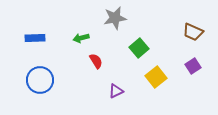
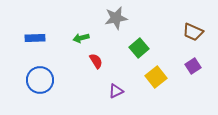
gray star: moved 1 px right
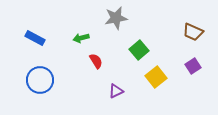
blue rectangle: rotated 30 degrees clockwise
green square: moved 2 px down
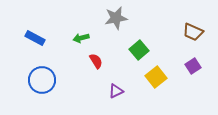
blue circle: moved 2 px right
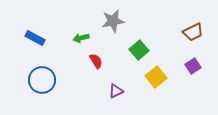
gray star: moved 3 px left, 3 px down
brown trapezoid: rotated 50 degrees counterclockwise
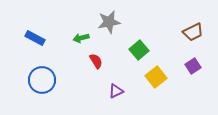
gray star: moved 4 px left, 1 px down
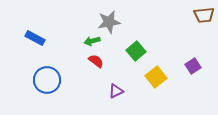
brown trapezoid: moved 11 px right, 17 px up; rotated 20 degrees clockwise
green arrow: moved 11 px right, 3 px down
green square: moved 3 px left, 1 px down
red semicircle: rotated 21 degrees counterclockwise
blue circle: moved 5 px right
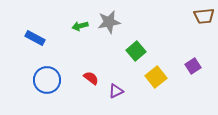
brown trapezoid: moved 1 px down
green arrow: moved 12 px left, 15 px up
red semicircle: moved 5 px left, 17 px down
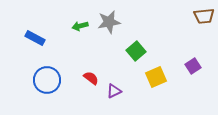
yellow square: rotated 15 degrees clockwise
purple triangle: moved 2 px left
